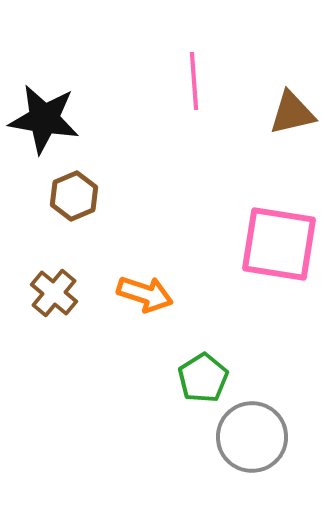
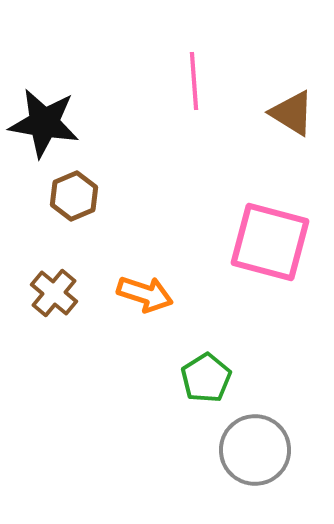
brown triangle: rotated 45 degrees clockwise
black star: moved 4 px down
pink square: moved 9 px left, 2 px up; rotated 6 degrees clockwise
green pentagon: moved 3 px right
gray circle: moved 3 px right, 13 px down
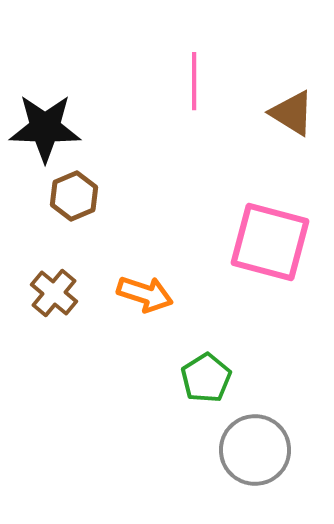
pink line: rotated 4 degrees clockwise
black star: moved 1 px right, 5 px down; rotated 8 degrees counterclockwise
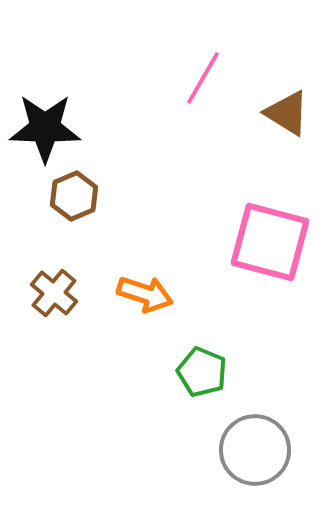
pink line: moved 9 px right, 3 px up; rotated 30 degrees clockwise
brown triangle: moved 5 px left
green pentagon: moved 4 px left, 6 px up; rotated 18 degrees counterclockwise
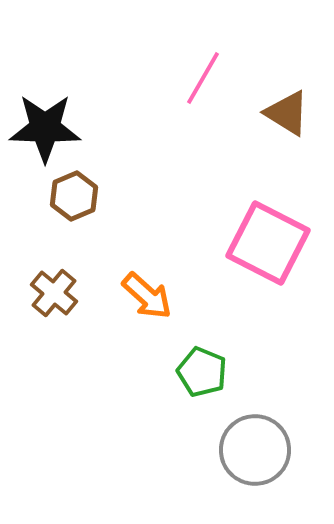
pink square: moved 2 px left, 1 px down; rotated 12 degrees clockwise
orange arrow: moved 2 px right, 2 px down; rotated 24 degrees clockwise
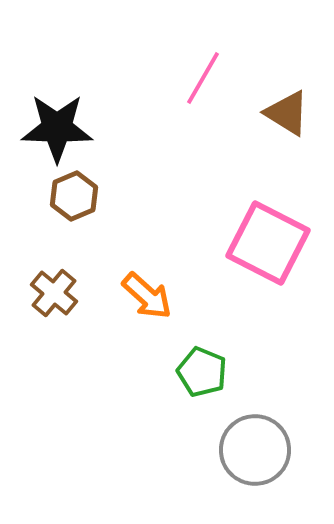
black star: moved 12 px right
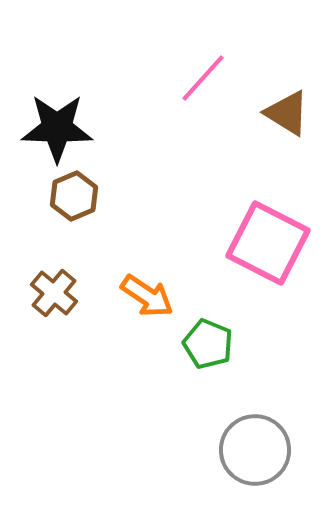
pink line: rotated 12 degrees clockwise
orange arrow: rotated 8 degrees counterclockwise
green pentagon: moved 6 px right, 28 px up
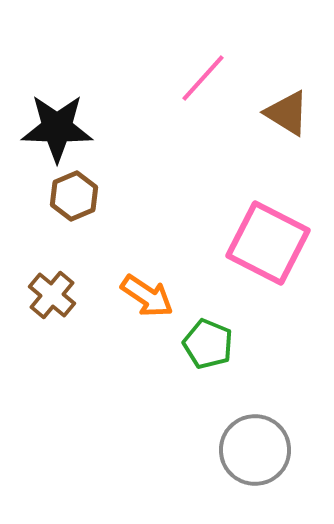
brown cross: moved 2 px left, 2 px down
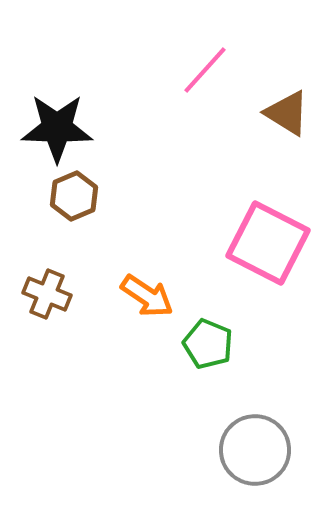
pink line: moved 2 px right, 8 px up
brown cross: moved 5 px left, 1 px up; rotated 18 degrees counterclockwise
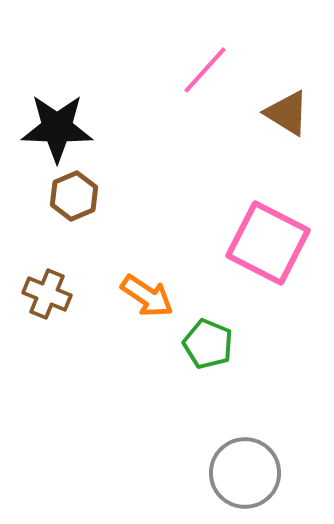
gray circle: moved 10 px left, 23 px down
